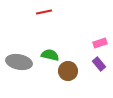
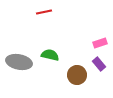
brown circle: moved 9 px right, 4 px down
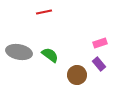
green semicircle: rotated 24 degrees clockwise
gray ellipse: moved 10 px up
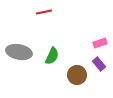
green semicircle: moved 2 px right, 1 px down; rotated 78 degrees clockwise
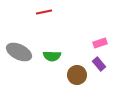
gray ellipse: rotated 15 degrees clockwise
green semicircle: rotated 66 degrees clockwise
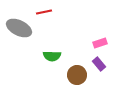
gray ellipse: moved 24 px up
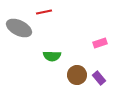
purple rectangle: moved 14 px down
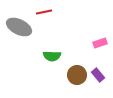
gray ellipse: moved 1 px up
purple rectangle: moved 1 px left, 3 px up
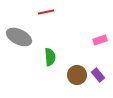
red line: moved 2 px right
gray ellipse: moved 10 px down
pink rectangle: moved 3 px up
green semicircle: moved 2 px left, 1 px down; rotated 96 degrees counterclockwise
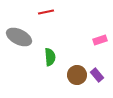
purple rectangle: moved 1 px left
